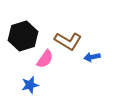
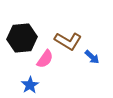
black hexagon: moved 1 px left, 2 px down; rotated 12 degrees clockwise
blue arrow: rotated 126 degrees counterclockwise
blue star: rotated 18 degrees counterclockwise
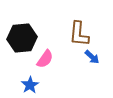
brown L-shape: moved 11 px right, 7 px up; rotated 64 degrees clockwise
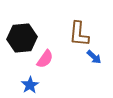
blue arrow: moved 2 px right
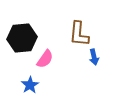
blue arrow: rotated 35 degrees clockwise
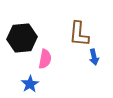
pink semicircle: rotated 24 degrees counterclockwise
blue star: moved 1 px up
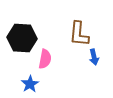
black hexagon: rotated 8 degrees clockwise
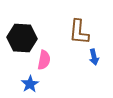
brown L-shape: moved 2 px up
pink semicircle: moved 1 px left, 1 px down
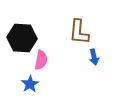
pink semicircle: moved 3 px left
